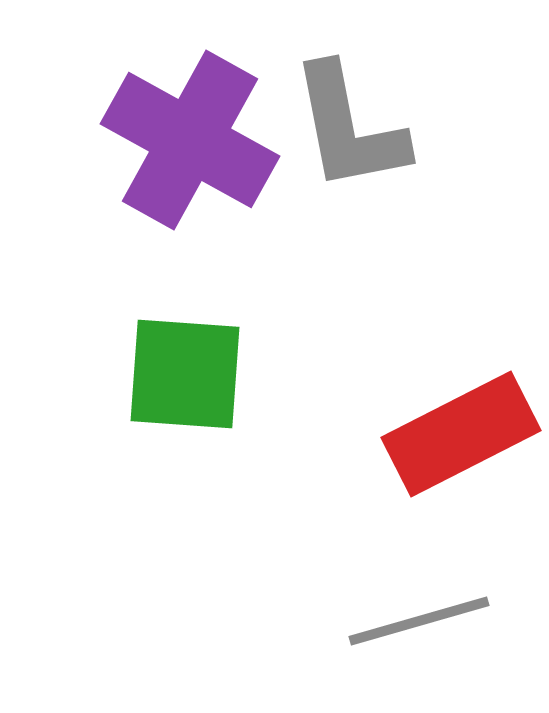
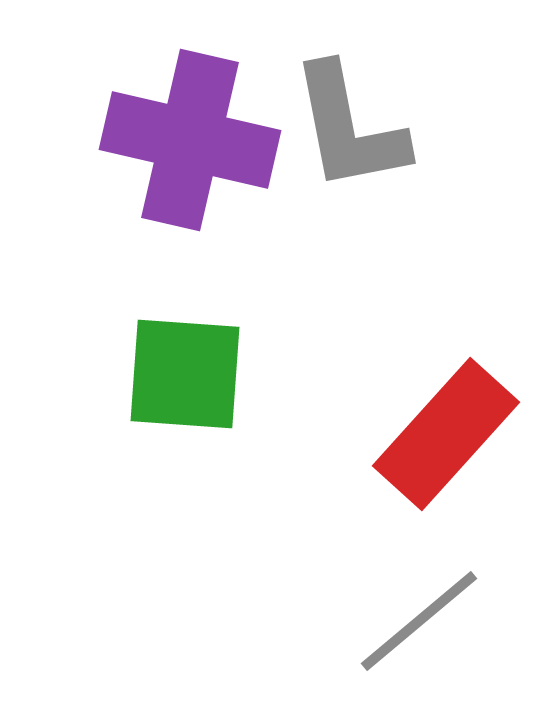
purple cross: rotated 16 degrees counterclockwise
red rectangle: moved 15 px left; rotated 21 degrees counterclockwise
gray line: rotated 24 degrees counterclockwise
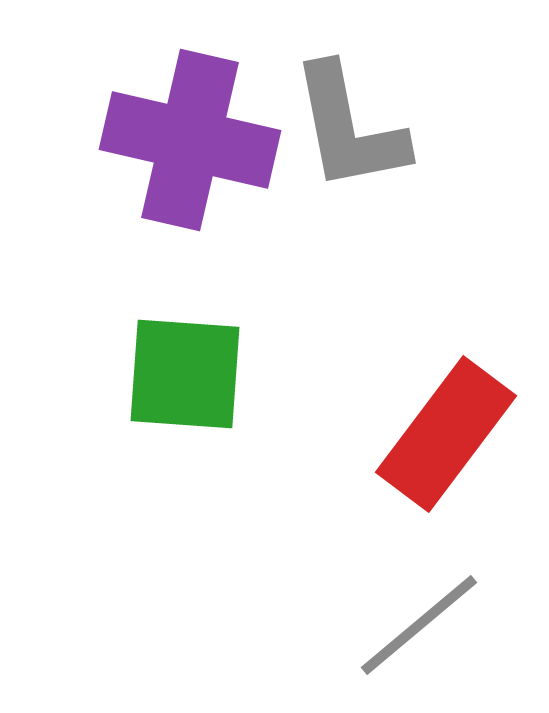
red rectangle: rotated 5 degrees counterclockwise
gray line: moved 4 px down
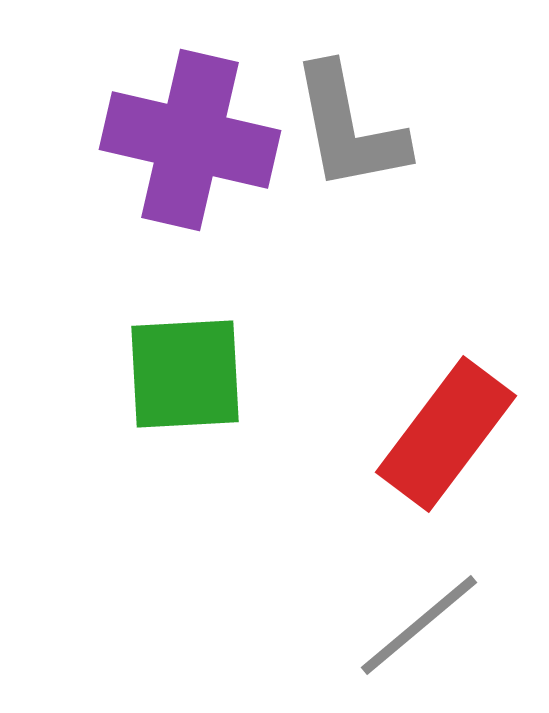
green square: rotated 7 degrees counterclockwise
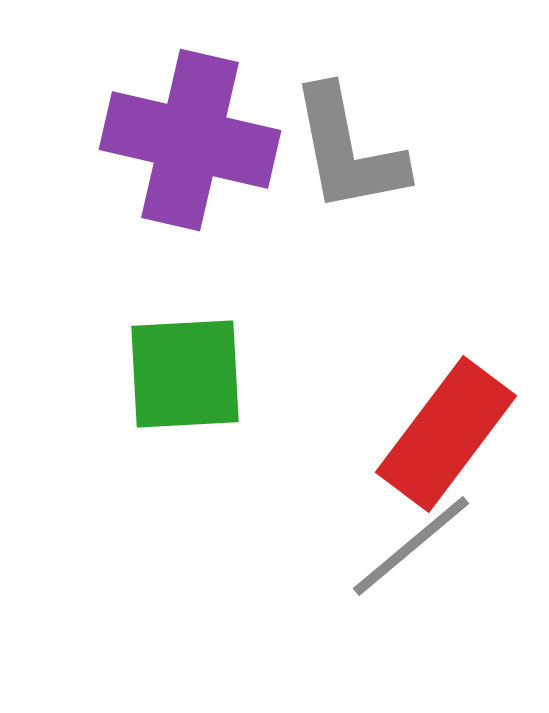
gray L-shape: moved 1 px left, 22 px down
gray line: moved 8 px left, 79 px up
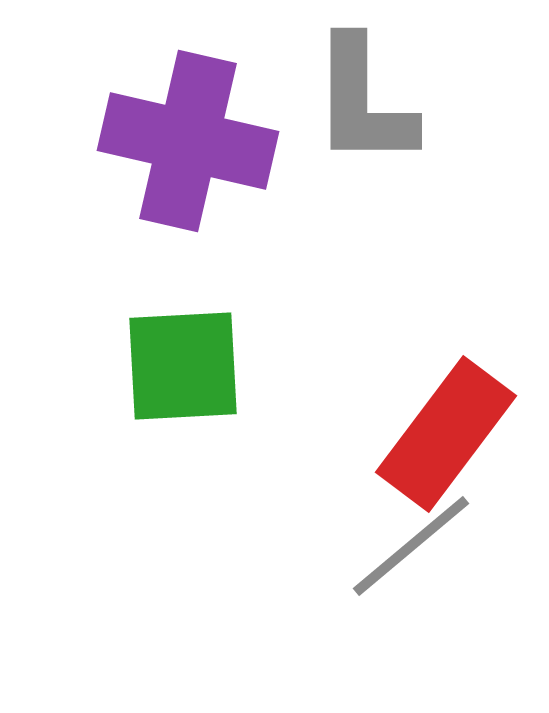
purple cross: moved 2 px left, 1 px down
gray L-shape: moved 15 px right, 48 px up; rotated 11 degrees clockwise
green square: moved 2 px left, 8 px up
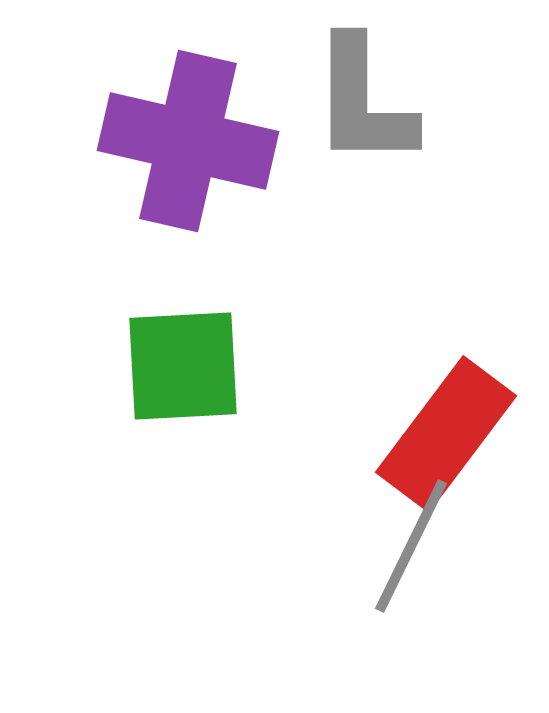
gray line: rotated 24 degrees counterclockwise
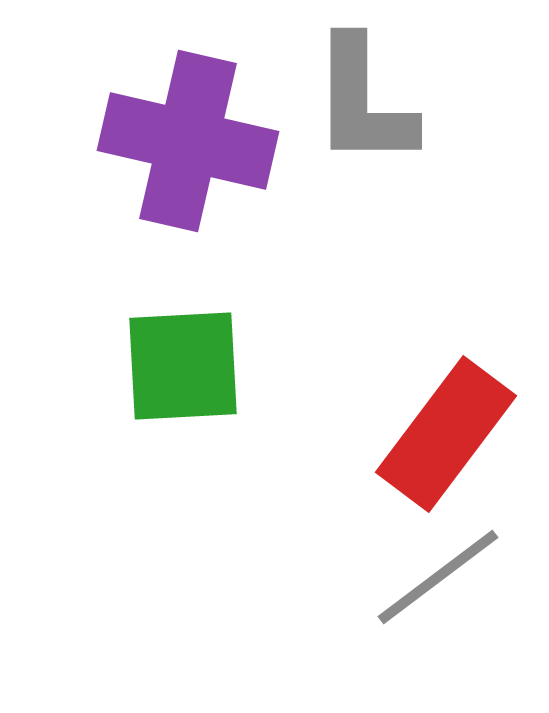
gray line: moved 27 px right, 31 px down; rotated 27 degrees clockwise
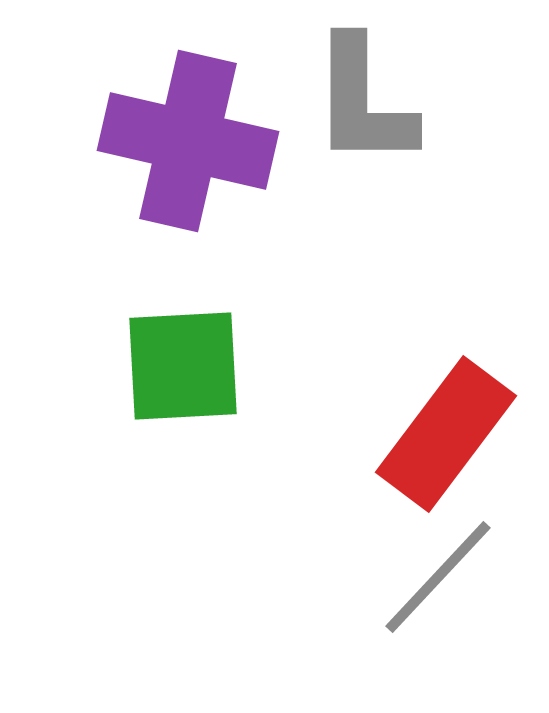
gray line: rotated 10 degrees counterclockwise
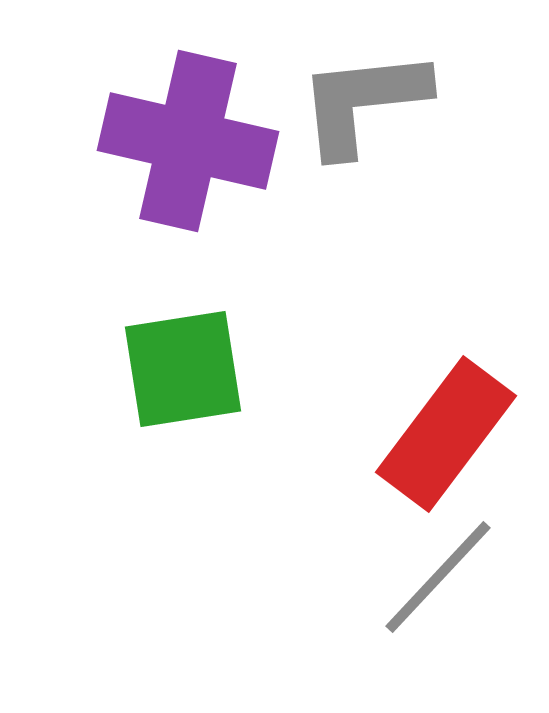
gray L-shape: rotated 84 degrees clockwise
green square: moved 3 px down; rotated 6 degrees counterclockwise
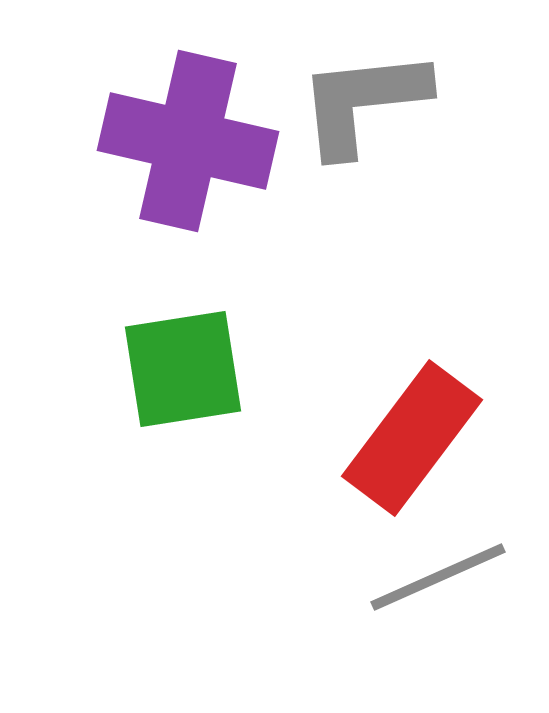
red rectangle: moved 34 px left, 4 px down
gray line: rotated 23 degrees clockwise
